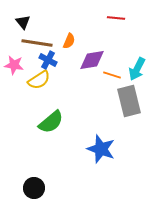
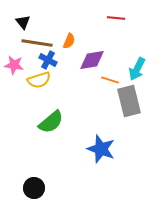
orange line: moved 2 px left, 5 px down
yellow semicircle: rotated 15 degrees clockwise
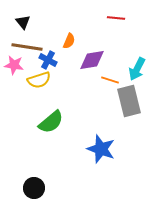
brown line: moved 10 px left, 4 px down
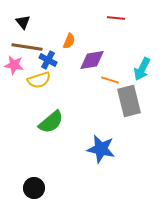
cyan arrow: moved 5 px right
blue star: rotated 8 degrees counterclockwise
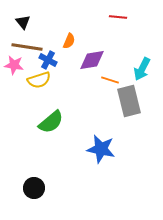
red line: moved 2 px right, 1 px up
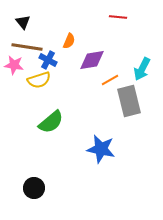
orange line: rotated 48 degrees counterclockwise
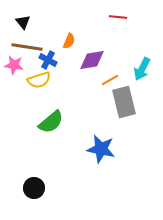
gray rectangle: moved 5 px left, 1 px down
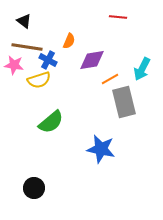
black triangle: moved 1 px right, 1 px up; rotated 14 degrees counterclockwise
orange line: moved 1 px up
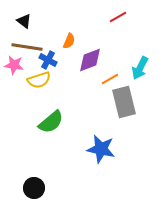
red line: rotated 36 degrees counterclockwise
purple diamond: moved 2 px left; rotated 12 degrees counterclockwise
cyan arrow: moved 2 px left, 1 px up
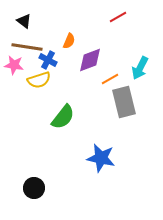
green semicircle: moved 12 px right, 5 px up; rotated 12 degrees counterclockwise
blue star: moved 9 px down
